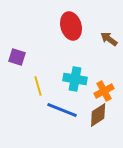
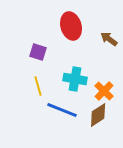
purple square: moved 21 px right, 5 px up
orange cross: rotated 18 degrees counterclockwise
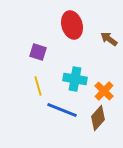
red ellipse: moved 1 px right, 1 px up
brown diamond: moved 3 px down; rotated 15 degrees counterclockwise
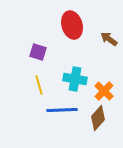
yellow line: moved 1 px right, 1 px up
blue line: rotated 24 degrees counterclockwise
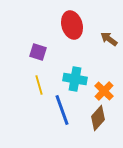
blue line: rotated 72 degrees clockwise
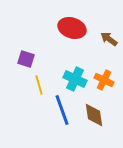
red ellipse: moved 3 px down; rotated 56 degrees counterclockwise
purple square: moved 12 px left, 7 px down
cyan cross: rotated 15 degrees clockwise
orange cross: moved 11 px up; rotated 18 degrees counterclockwise
brown diamond: moved 4 px left, 3 px up; rotated 50 degrees counterclockwise
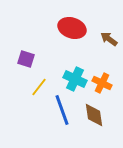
orange cross: moved 2 px left, 3 px down
yellow line: moved 2 px down; rotated 54 degrees clockwise
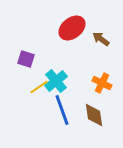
red ellipse: rotated 56 degrees counterclockwise
brown arrow: moved 8 px left
cyan cross: moved 19 px left, 2 px down; rotated 25 degrees clockwise
yellow line: rotated 18 degrees clockwise
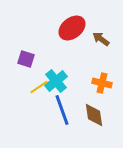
orange cross: rotated 12 degrees counterclockwise
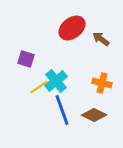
brown diamond: rotated 55 degrees counterclockwise
